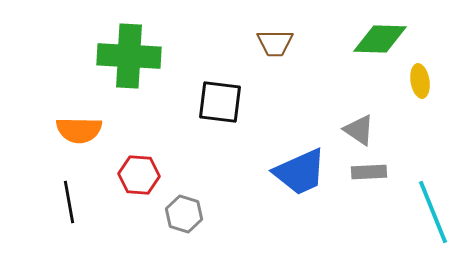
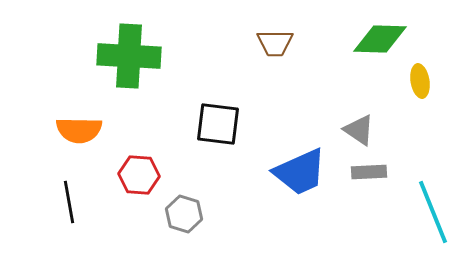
black square: moved 2 px left, 22 px down
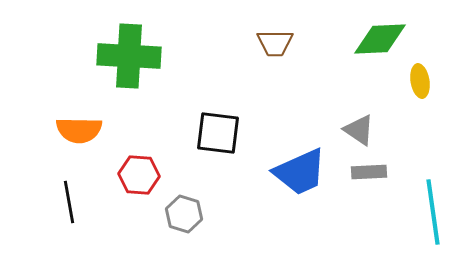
green diamond: rotated 4 degrees counterclockwise
black square: moved 9 px down
cyan line: rotated 14 degrees clockwise
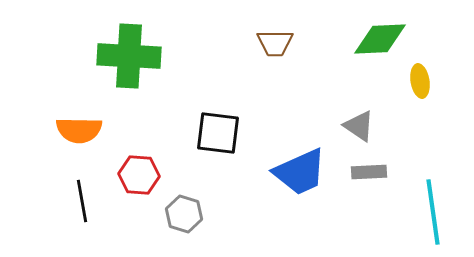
gray triangle: moved 4 px up
black line: moved 13 px right, 1 px up
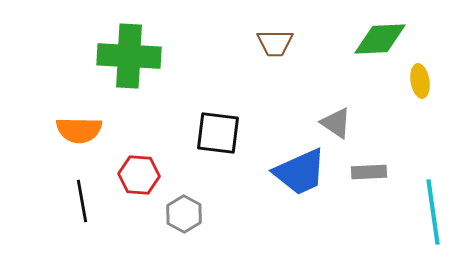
gray triangle: moved 23 px left, 3 px up
gray hexagon: rotated 12 degrees clockwise
